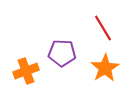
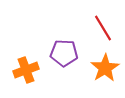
purple pentagon: moved 2 px right
orange cross: moved 1 px up
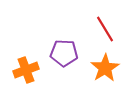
red line: moved 2 px right, 1 px down
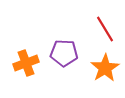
orange cross: moved 7 px up
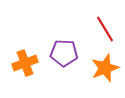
orange cross: moved 1 px left
orange star: rotated 12 degrees clockwise
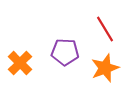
purple pentagon: moved 1 px right, 1 px up
orange cross: moved 5 px left; rotated 25 degrees counterclockwise
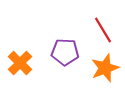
red line: moved 2 px left, 1 px down
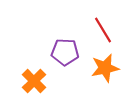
orange cross: moved 14 px right, 18 px down
orange star: rotated 8 degrees clockwise
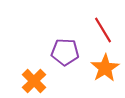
orange star: rotated 20 degrees counterclockwise
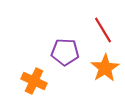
orange cross: rotated 20 degrees counterclockwise
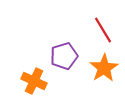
purple pentagon: moved 1 px left, 4 px down; rotated 20 degrees counterclockwise
orange star: moved 1 px left
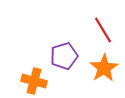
orange cross: rotated 10 degrees counterclockwise
